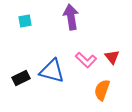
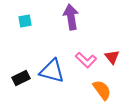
orange semicircle: rotated 125 degrees clockwise
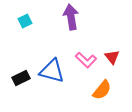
cyan square: rotated 16 degrees counterclockwise
orange semicircle: rotated 75 degrees clockwise
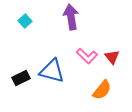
cyan square: rotated 16 degrees counterclockwise
pink L-shape: moved 1 px right, 4 px up
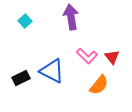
blue triangle: rotated 12 degrees clockwise
orange semicircle: moved 3 px left, 5 px up
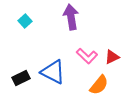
red triangle: rotated 42 degrees clockwise
blue triangle: moved 1 px right, 1 px down
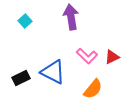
orange semicircle: moved 6 px left, 4 px down
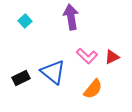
blue triangle: rotated 12 degrees clockwise
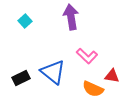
red triangle: moved 19 px down; rotated 35 degrees clockwise
orange semicircle: rotated 75 degrees clockwise
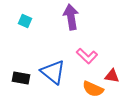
cyan square: rotated 24 degrees counterclockwise
black rectangle: rotated 36 degrees clockwise
